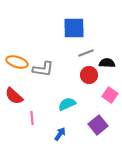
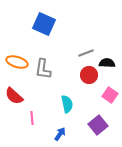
blue square: moved 30 px left, 4 px up; rotated 25 degrees clockwise
gray L-shape: rotated 90 degrees clockwise
cyan semicircle: rotated 102 degrees clockwise
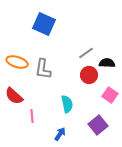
gray line: rotated 14 degrees counterclockwise
pink line: moved 2 px up
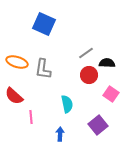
pink square: moved 1 px right, 1 px up
pink line: moved 1 px left, 1 px down
blue arrow: rotated 32 degrees counterclockwise
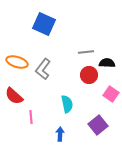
gray line: moved 1 px up; rotated 28 degrees clockwise
gray L-shape: rotated 30 degrees clockwise
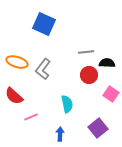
pink line: rotated 72 degrees clockwise
purple square: moved 3 px down
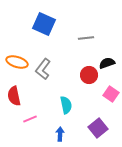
gray line: moved 14 px up
black semicircle: rotated 21 degrees counterclockwise
red semicircle: rotated 36 degrees clockwise
cyan semicircle: moved 1 px left, 1 px down
pink line: moved 1 px left, 2 px down
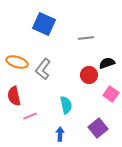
pink line: moved 3 px up
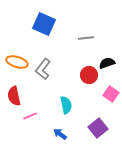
blue arrow: rotated 56 degrees counterclockwise
